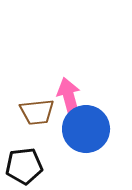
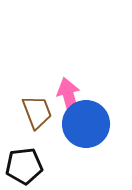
brown trapezoid: rotated 105 degrees counterclockwise
blue circle: moved 5 px up
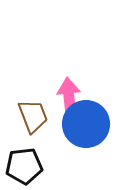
pink arrow: rotated 9 degrees clockwise
brown trapezoid: moved 4 px left, 4 px down
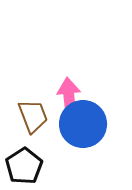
blue circle: moved 3 px left
black pentagon: rotated 27 degrees counterclockwise
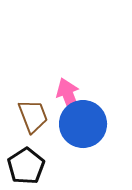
pink arrow: rotated 15 degrees counterclockwise
black pentagon: moved 2 px right
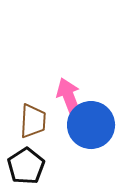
brown trapezoid: moved 5 px down; rotated 24 degrees clockwise
blue circle: moved 8 px right, 1 px down
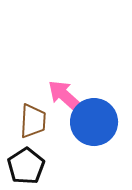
pink arrow: moved 4 px left, 1 px up; rotated 27 degrees counterclockwise
blue circle: moved 3 px right, 3 px up
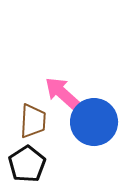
pink arrow: moved 3 px left, 3 px up
black pentagon: moved 1 px right, 2 px up
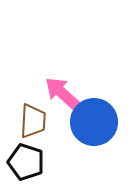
black pentagon: moved 1 px left, 2 px up; rotated 21 degrees counterclockwise
